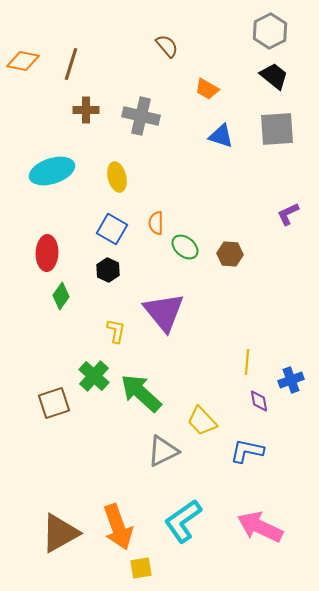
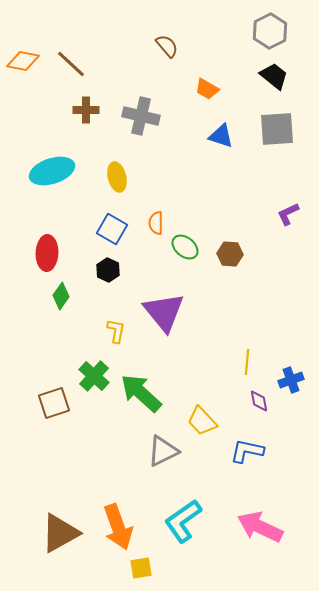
brown line: rotated 64 degrees counterclockwise
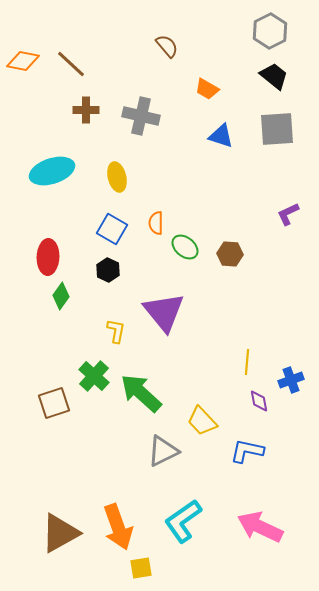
red ellipse: moved 1 px right, 4 px down
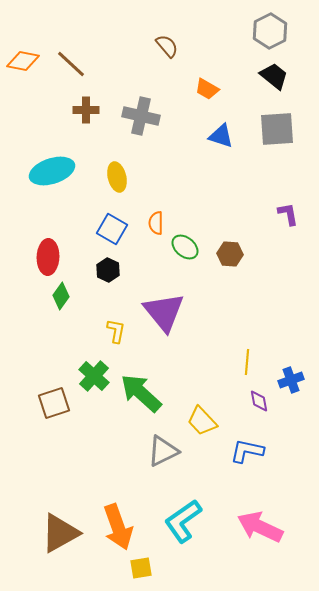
purple L-shape: rotated 105 degrees clockwise
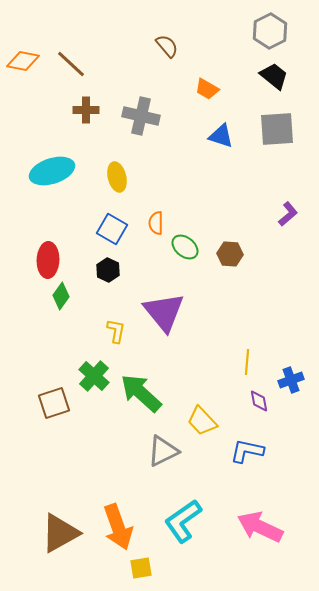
purple L-shape: rotated 60 degrees clockwise
red ellipse: moved 3 px down
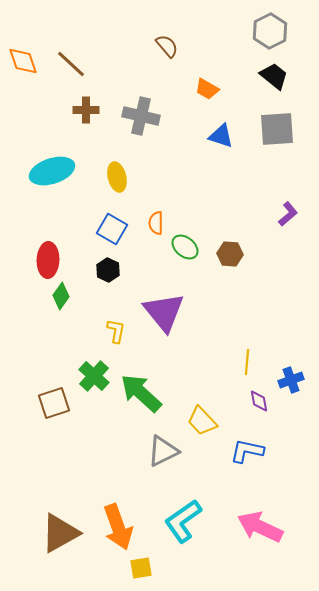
orange diamond: rotated 60 degrees clockwise
